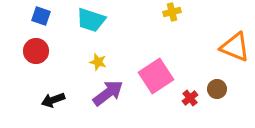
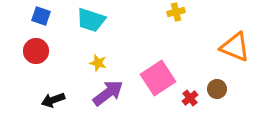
yellow cross: moved 4 px right
yellow star: moved 1 px down
pink square: moved 2 px right, 2 px down
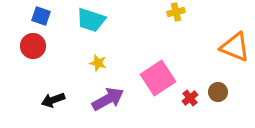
red circle: moved 3 px left, 5 px up
brown circle: moved 1 px right, 3 px down
purple arrow: moved 6 px down; rotated 8 degrees clockwise
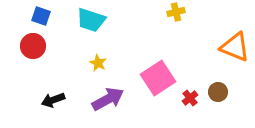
yellow star: rotated 12 degrees clockwise
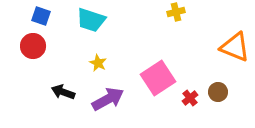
black arrow: moved 10 px right, 8 px up; rotated 40 degrees clockwise
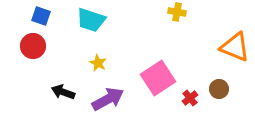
yellow cross: moved 1 px right; rotated 24 degrees clockwise
brown circle: moved 1 px right, 3 px up
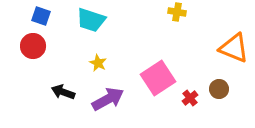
orange triangle: moved 1 px left, 1 px down
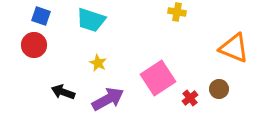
red circle: moved 1 px right, 1 px up
